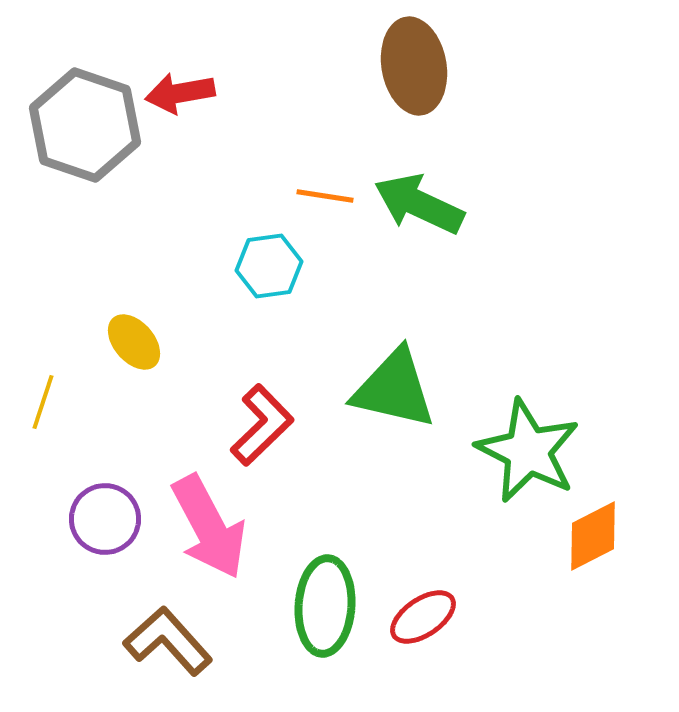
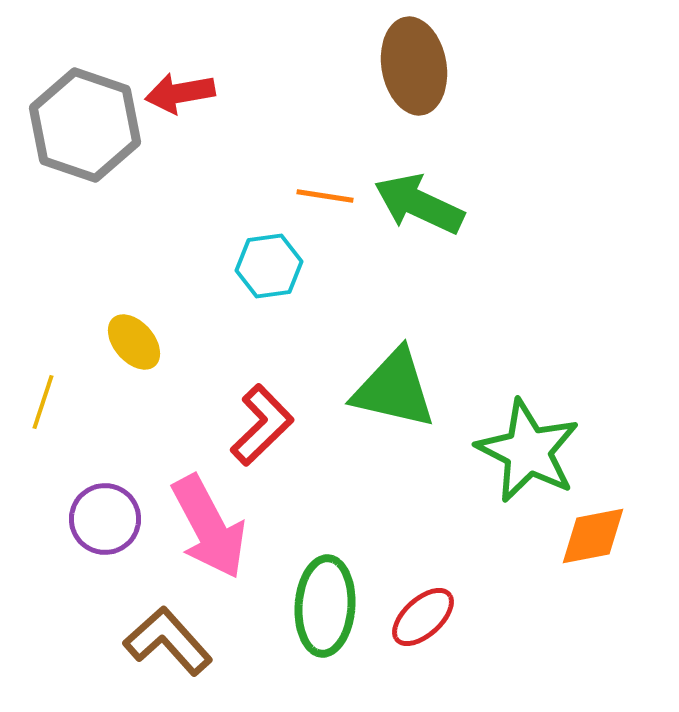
orange diamond: rotated 16 degrees clockwise
red ellipse: rotated 8 degrees counterclockwise
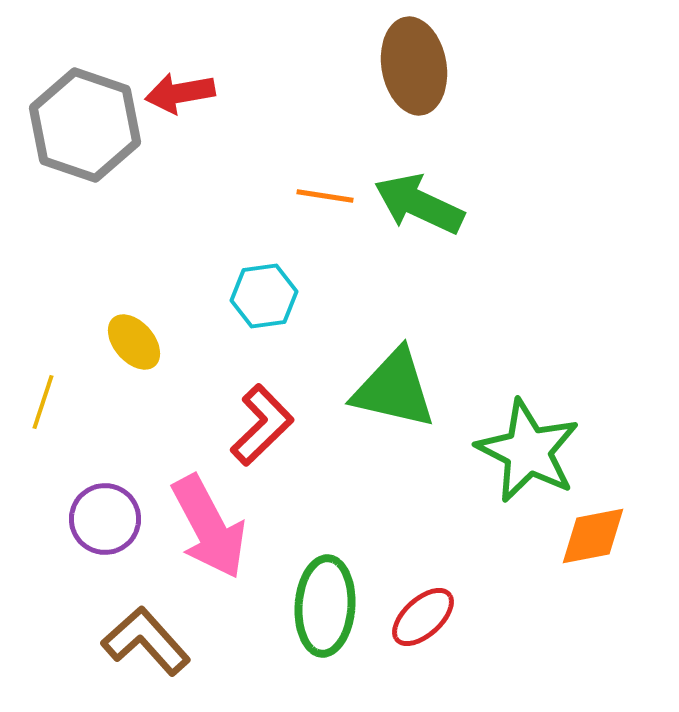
cyan hexagon: moved 5 px left, 30 px down
brown L-shape: moved 22 px left
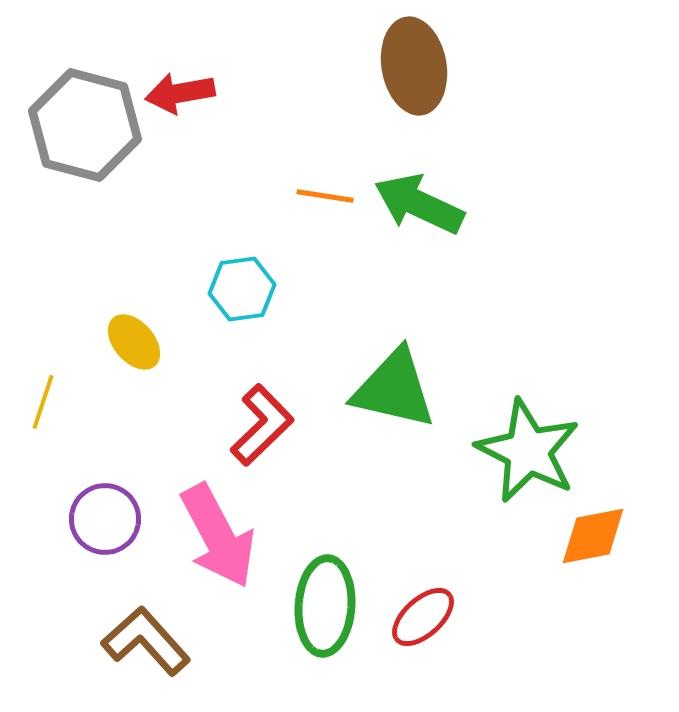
gray hexagon: rotated 4 degrees counterclockwise
cyan hexagon: moved 22 px left, 7 px up
pink arrow: moved 9 px right, 9 px down
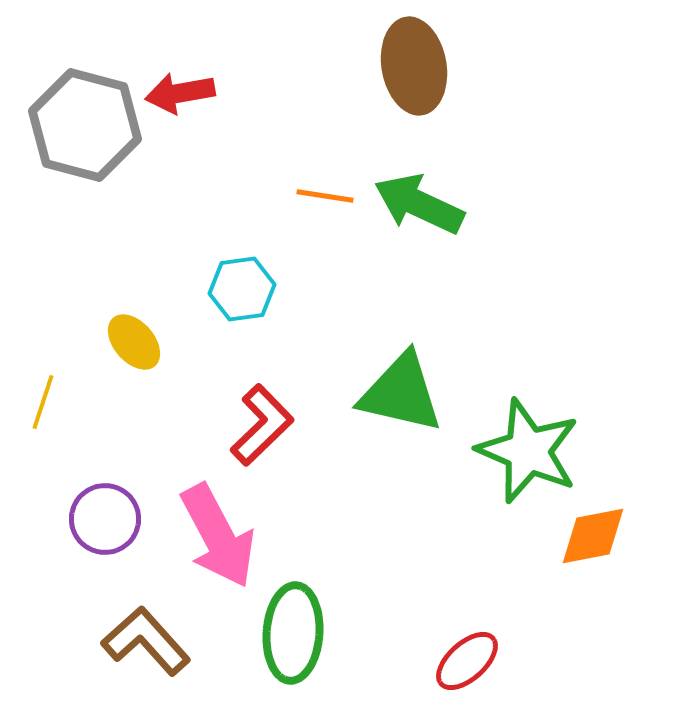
green triangle: moved 7 px right, 4 px down
green star: rotated 4 degrees counterclockwise
green ellipse: moved 32 px left, 27 px down
red ellipse: moved 44 px right, 44 px down
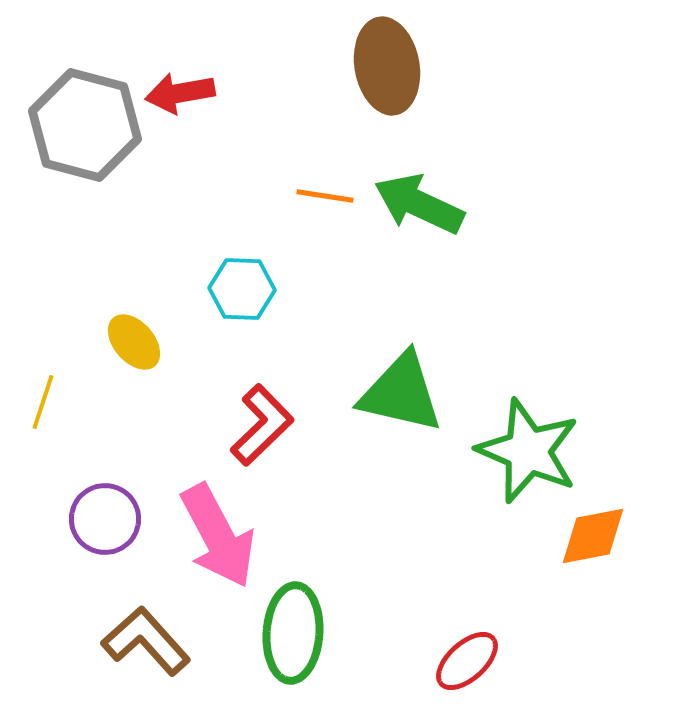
brown ellipse: moved 27 px left
cyan hexagon: rotated 10 degrees clockwise
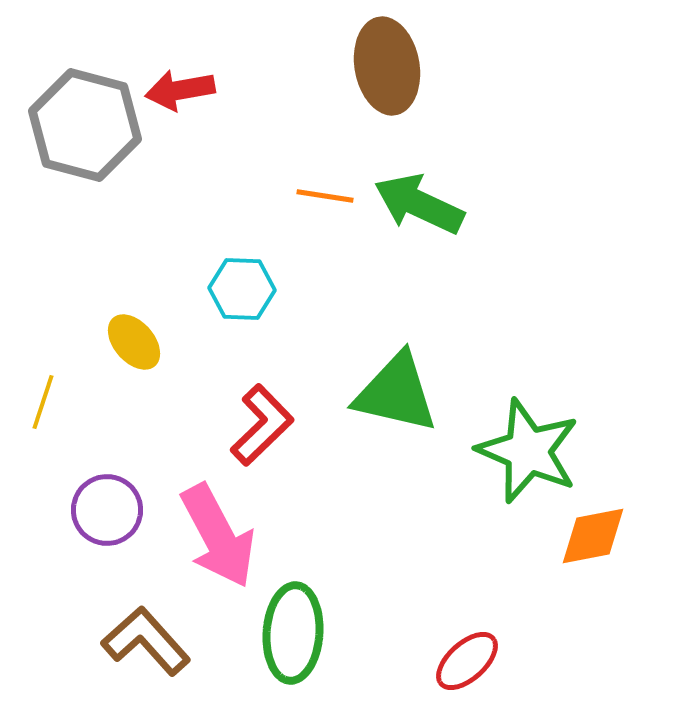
red arrow: moved 3 px up
green triangle: moved 5 px left
purple circle: moved 2 px right, 9 px up
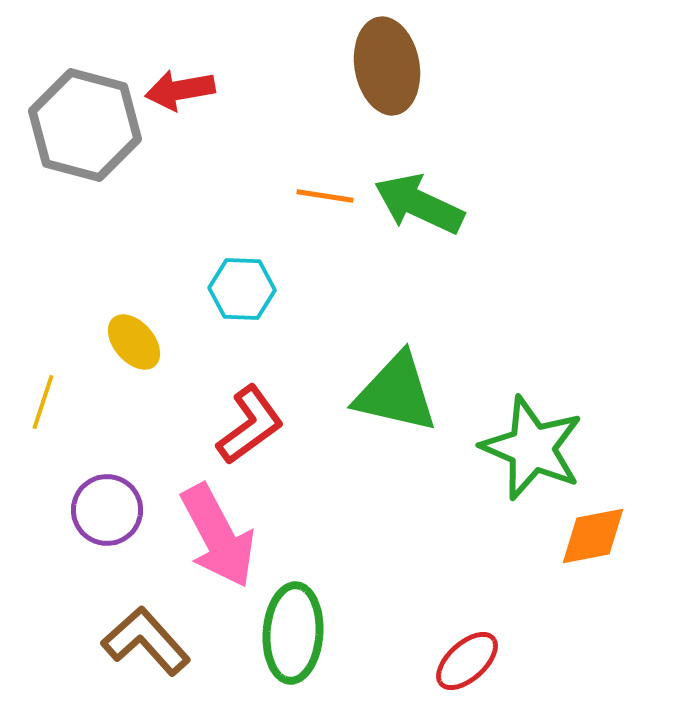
red L-shape: moved 12 px left; rotated 8 degrees clockwise
green star: moved 4 px right, 3 px up
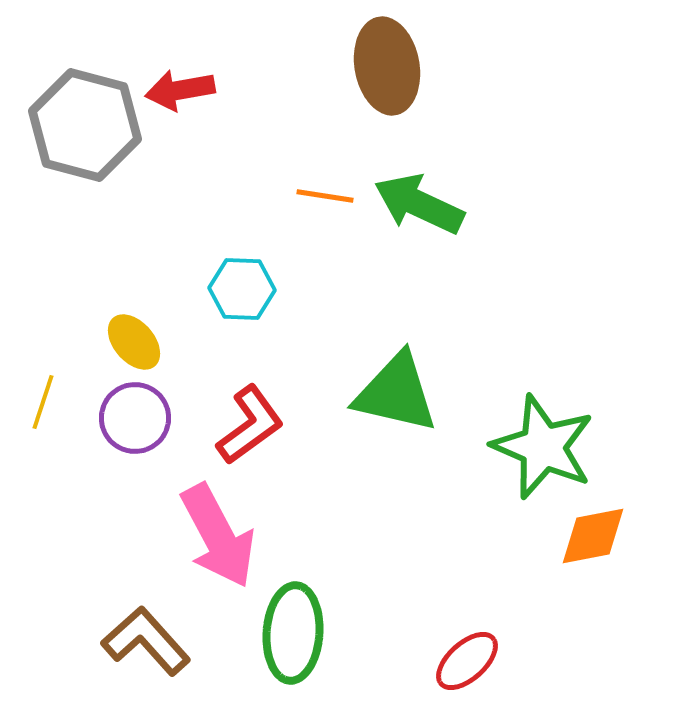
green star: moved 11 px right, 1 px up
purple circle: moved 28 px right, 92 px up
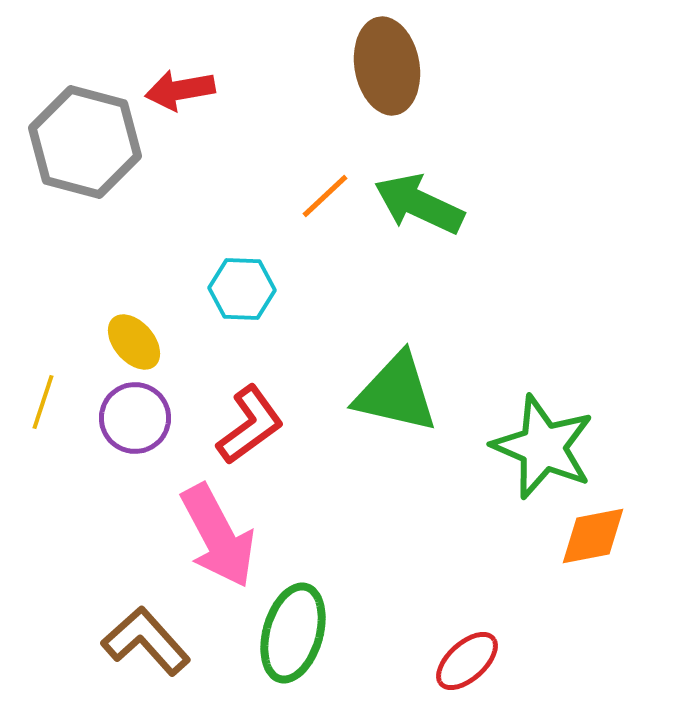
gray hexagon: moved 17 px down
orange line: rotated 52 degrees counterclockwise
green ellipse: rotated 12 degrees clockwise
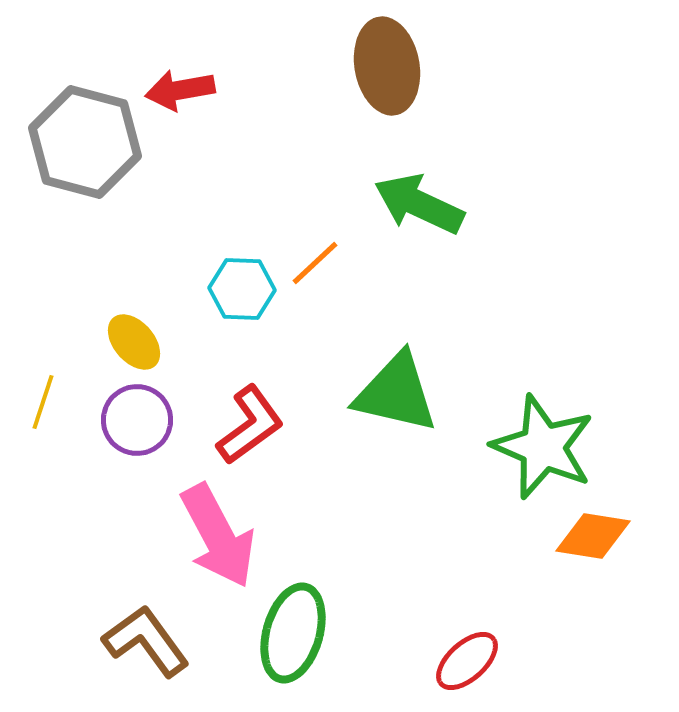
orange line: moved 10 px left, 67 px down
purple circle: moved 2 px right, 2 px down
orange diamond: rotated 20 degrees clockwise
brown L-shape: rotated 6 degrees clockwise
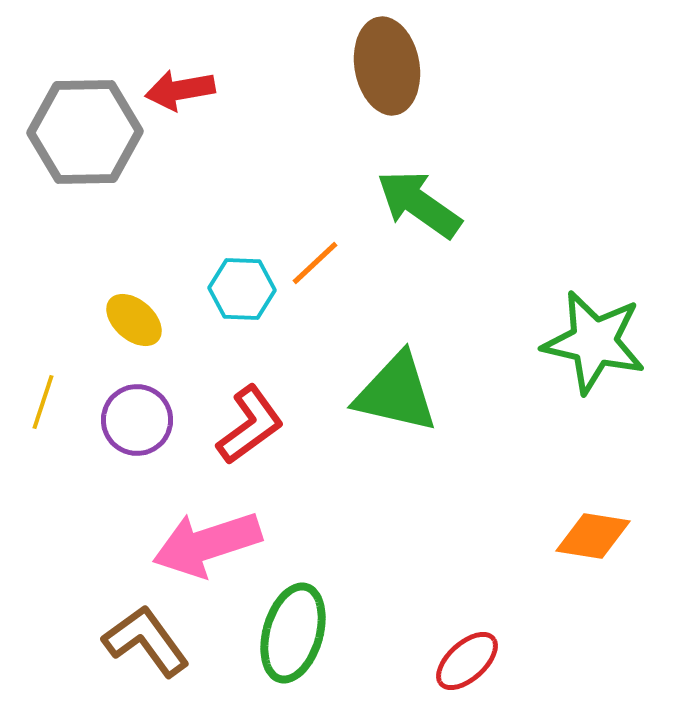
gray hexagon: moved 10 px up; rotated 16 degrees counterclockwise
green arrow: rotated 10 degrees clockwise
yellow ellipse: moved 22 px up; rotated 8 degrees counterclockwise
green star: moved 51 px right, 105 px up; rotated 10 degrees counterclockwise
pink arrow: moved 11 px left, 8 px down; rotated 100 degrees clockwise
